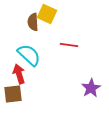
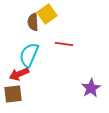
yellow square: rotated 30 degrees clockwise
red line: moved 5 px left, 1 px up
cyan semicircle: rotated 110 degrees counterclockwise
red arrow: rotated 96 degrees counterclockwise
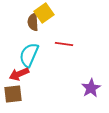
yellow square: moved 3 px left, 1 px up
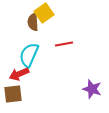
red line: rotated 18 degrees counterclockwise
purple star: moved 1 px right, 1 px down; rotated 24 degrees counterclockwise
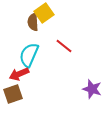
red line: moved 2 px down; rotated 48 degrees clockwise
brown square: rotated 12 degrees counterclockwise
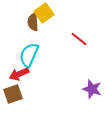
red line: moved 15 px right, 7 px up
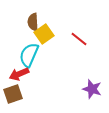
yellow square: moved 21 px down
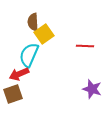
red line: moved 6 px right, 7 px down; rotated 36 degrees counterclockwise
